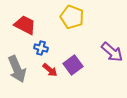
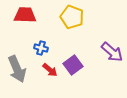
red trapezoid: moved 10 px up; rotated 25 degrees counterclockwise
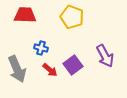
purple arrow: moved 7 px left, 4 px down; rotated 20 degrees clockwise
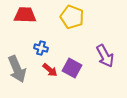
purple square: moved 1 px left, 3 px down; rotated 24 degrees counterclockwise
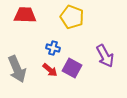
blue cross: moved 12 px right
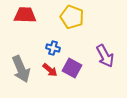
gray arrow: moved 4 px right
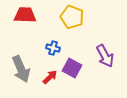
red arrow: moved 7 px down; rotated 84 degrees counterclockwise
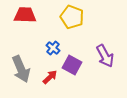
blue cross: rotated 24 degrees clockwise
purple square: moved 3 px up
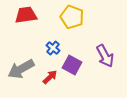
red trapezoid: moved 1 px right; rotated 10 degrees counterclockwise
gray arrow: rotated 84 degrees clockwise
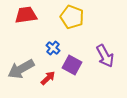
red arrow: moved 2 px left, 1 px down
